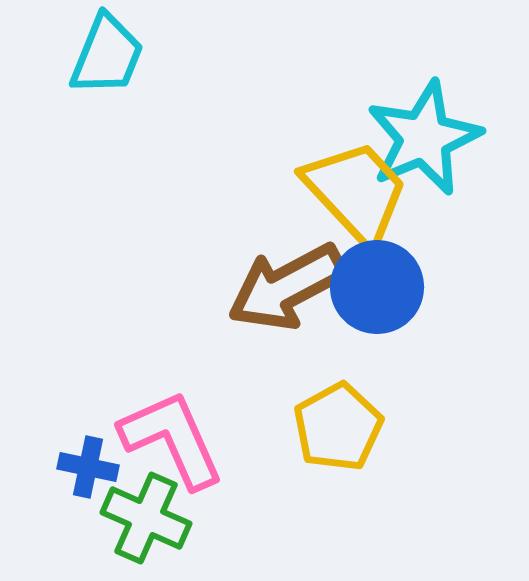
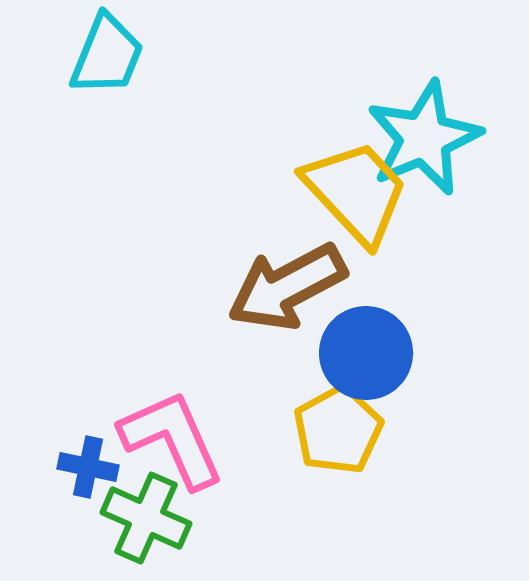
blue circle: moved 11 px left, 66 px down
yellow pentagon: moved 3 px down
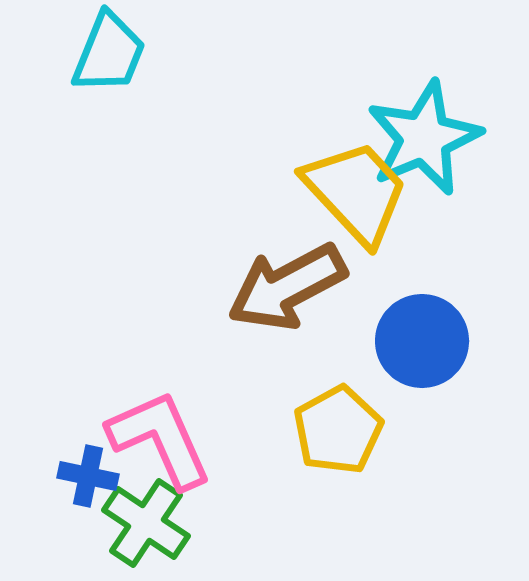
cyan trapezoid: moved 2 px right, 2 px up
blue circle: moved 56 px right, 12 px up
pink L-shape: moved 12 px left
blue cross: moved 9 px down
green cross: moved 5 px down; rotated 10 degrees clockwise
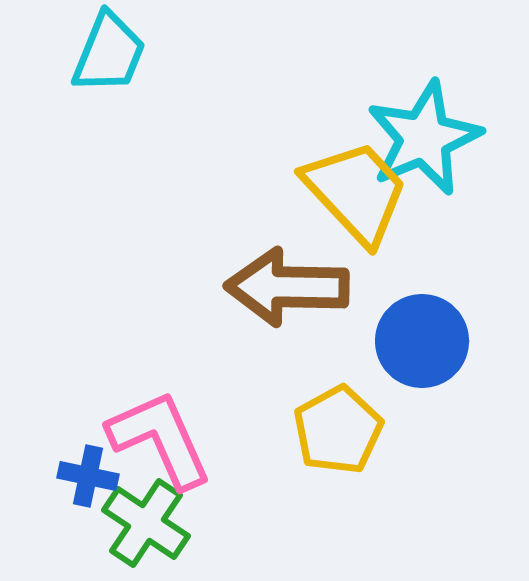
brown arrow: rotated 29 degrees clockwise
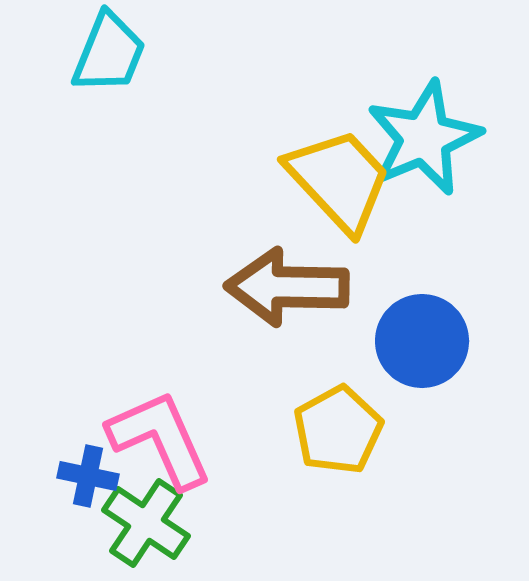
yellow trapezoid: moved 17 px left, 12 px up
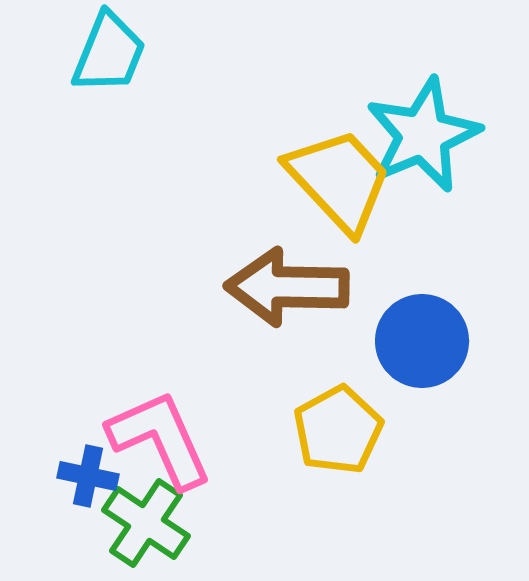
cyan star: moved 1 px left, 3 px up
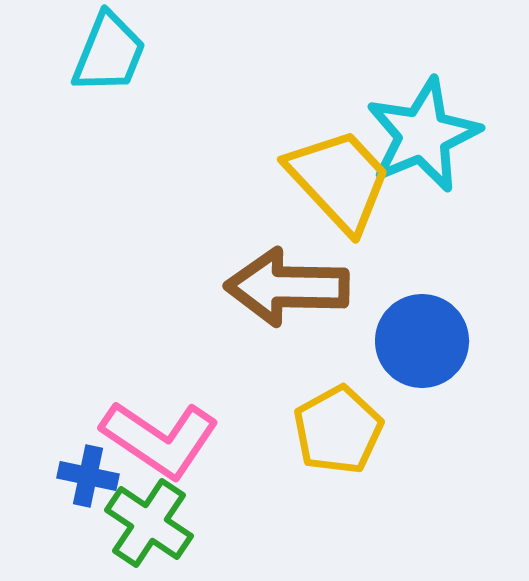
pink L-shape: rotated 148 degrees clockwise
green cross: moved 3 px right
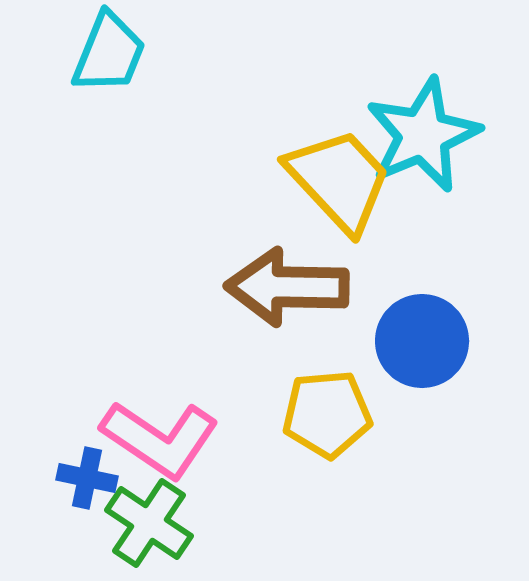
yellow pentagon: moved 11 px left, 16 px up; rotated 24 degrees clockwise
blue cross: moved 1 px left, 2 px down
